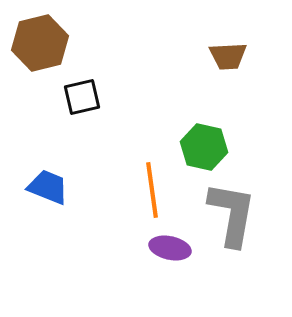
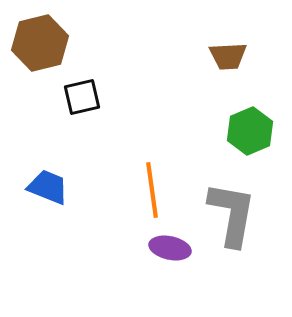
green hexagon: moved 46 px right, 16 px up; rotated 24 degrees clockwise
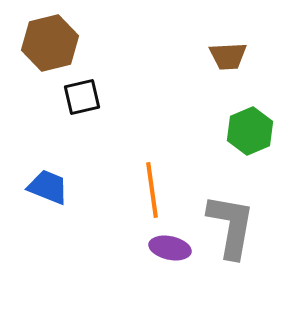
brown hexagon: moved 10 px right
gray L-shape: moved 1 px left, 12 px down
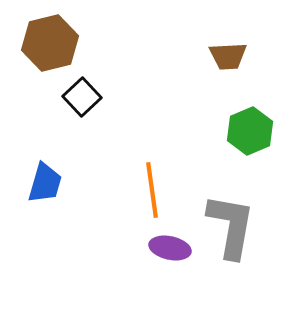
black square: rotated 30 degrees counterclockwise
blue trapezoid: moved 3 px left, 4 px up; rotated 84 degrees clockwise
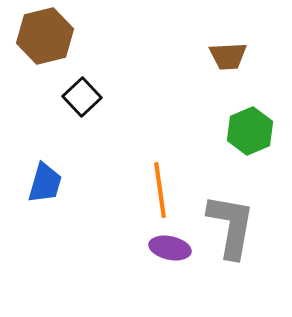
brown hexagon: moved 5 px left, 7 px up
orange line: moved 8 px right
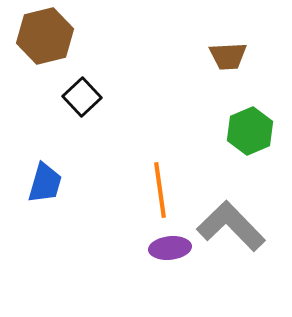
gray L-shape: rotated 54 degrees counterclockwise
purple ellipse: rotated 18 degrees counterclockwise
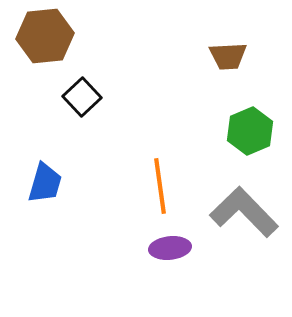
brown hexagon: rotated 8 degrees clockwise
orange line: moved 4 px up
gray L-shape: moved 13 px right, 14 px up
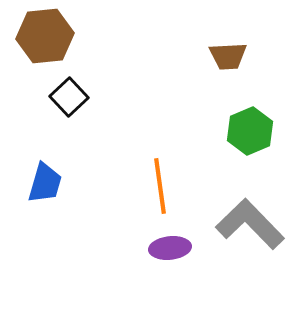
black square: moved 13 px left
gray L-shape: moved 6 px right, 12 px down
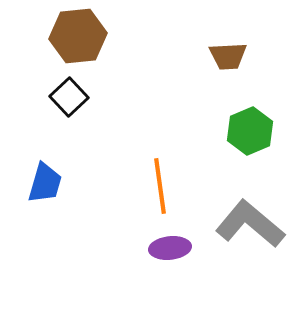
brown hexagon: moved 33 px right
gray L-shape: rotated 6 degrees counterclockwise
